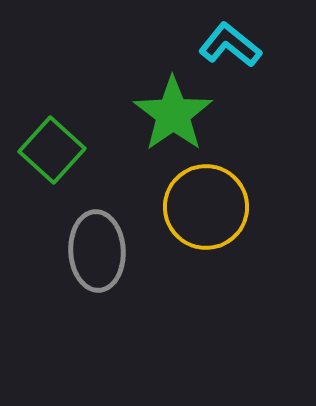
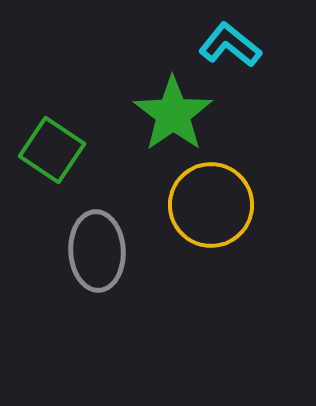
green square: rotated 8 degrees counterclockwise
yellow circle: moved 5 px right, 2 px up
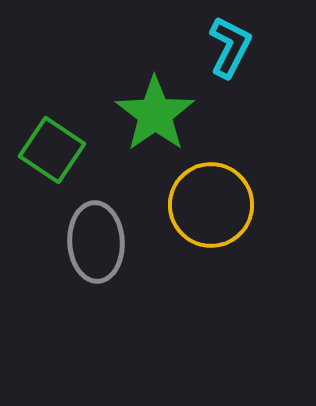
cyan L-shape: moved 2 px down; rotated 78 degrees clockwise
green star: moved 18 px left
gray ellipse: moved 1 px left, 9 px up
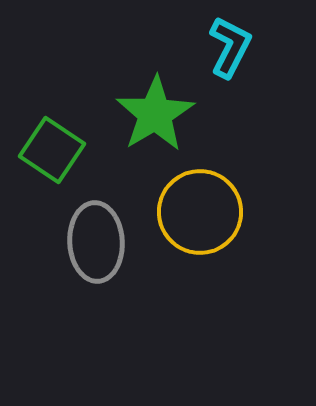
green star: rotated 4 degrees clockwise
yellow circle: moved 11 px left, 7 px down
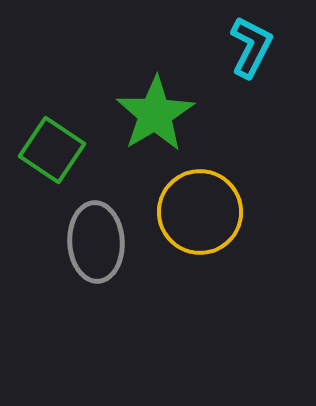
cyan L-shape: moved 21 px right
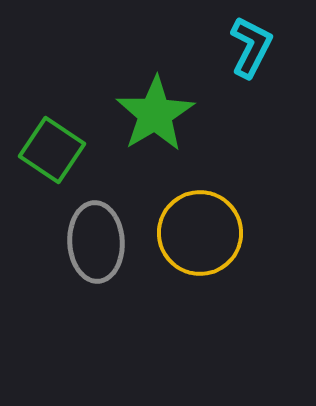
yellow circle: moved 21 px down
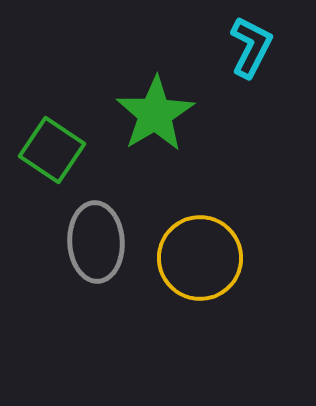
yellow circle: moved 25 px down
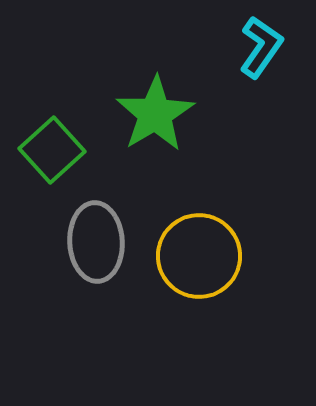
cyan L-shape: moved 10 px right; rotated 8 degrees clockwise
green square: rotated 14 degrees clockwise
yellow circle: moved 1 px left, 2 px up
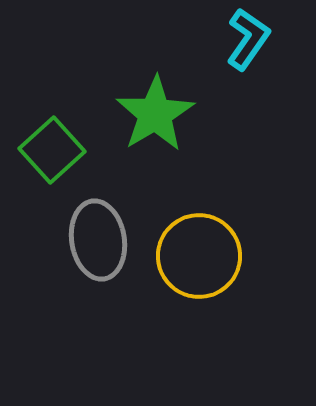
cyan L-shape: moved 13 px left, 8 px up
gray ellipse: moved 2 px right, 2 px up; rotated 6 degrees counterclockwise
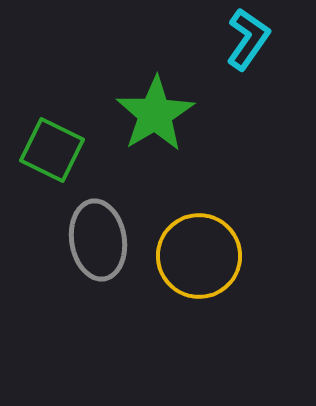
green square: rotated 22 degrees counterclockwise
